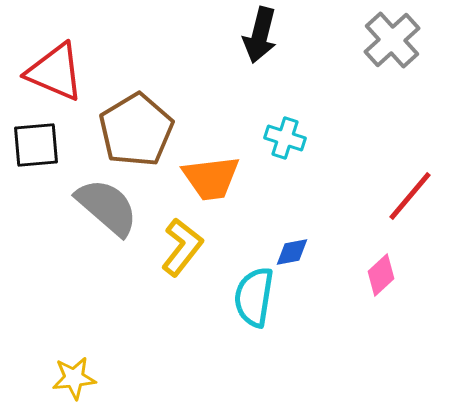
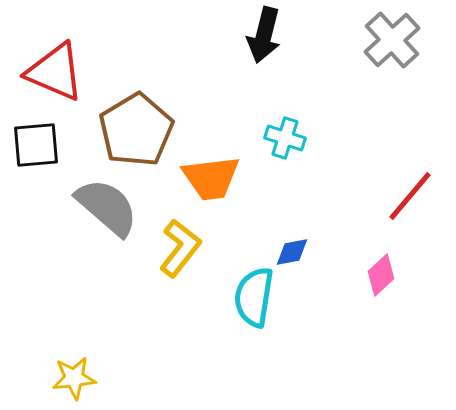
black arrow: moved 4 px right
yellow L-shape: moved 2 px left, 1 px down
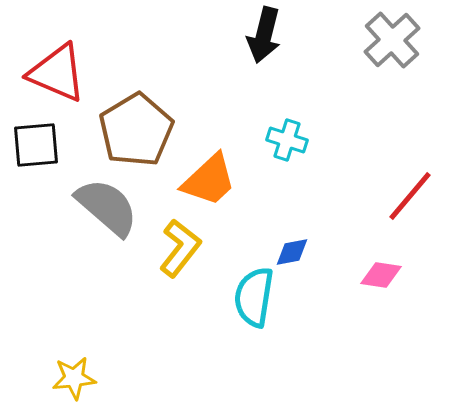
red triangle: moved 2 px right, 1 px down
cyan cross: moved 2 px right, 2 px down
orange trapezoid: moved 2 px left, 2 px down; rotated 36 degrees counterclockwise
pink diamond: rotated 51 degrees clockwise
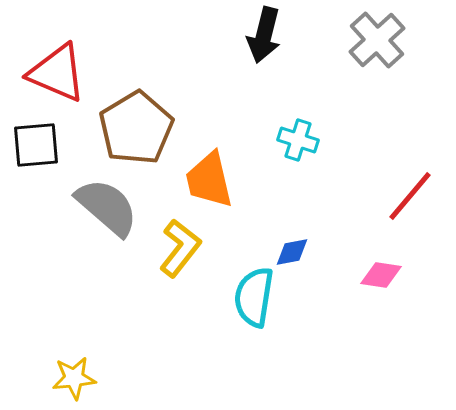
gray cross: moved 15 px left
brown pentagon: moved 2 px up
cyan cross: moved 11 px right
orange trapezoid: rotated 120 degrees clockwise
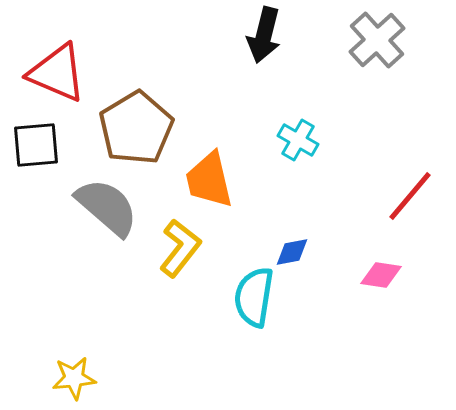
cyan cross: rotated 12 degrees clockwise
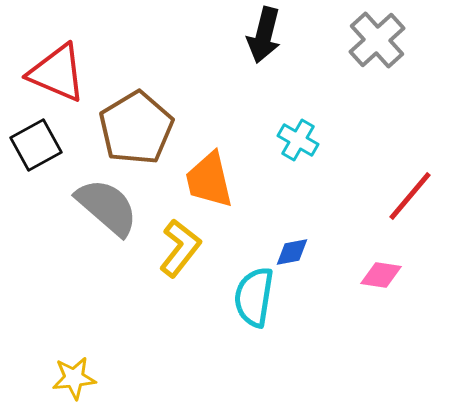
black square: rotated 24 degrees counterclockwise
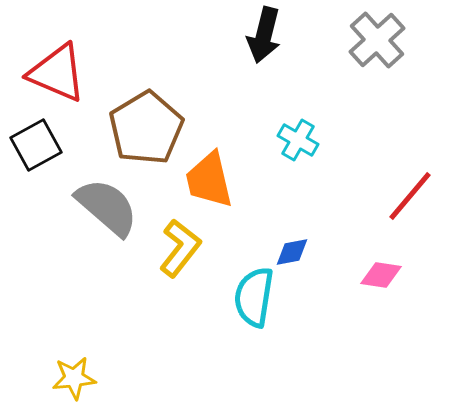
brown pentagon: moved 10 px right
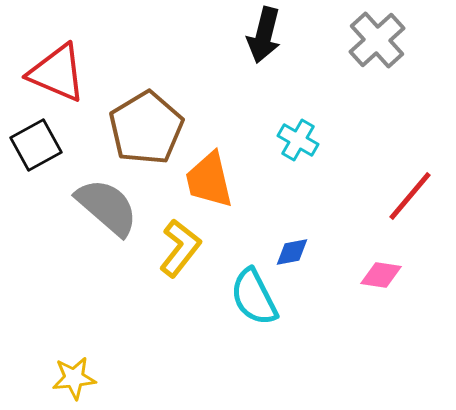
cyan semicircle: rotated 36 degrees counterclockwise
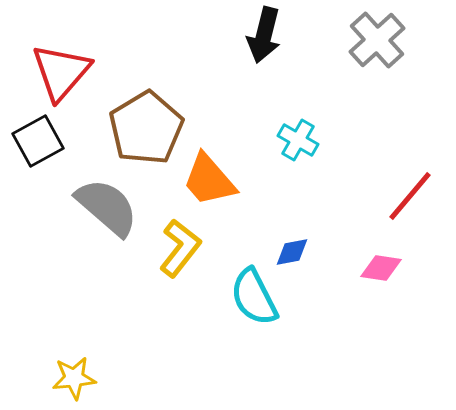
red triangle: moved 4 px right, 1 px up; rotated 48 degrees clockwise
black square: moved 2 px right, 4 px up
orange trapezoid: rotated 28 degrees counterclockwise
pink diamond: moved 7 px up
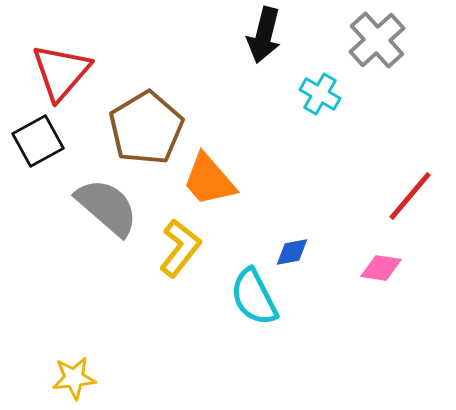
cyan cross: moved 22 px right, 46 px up
